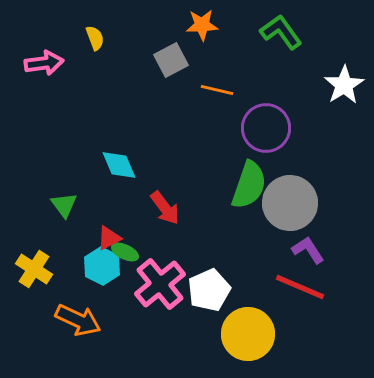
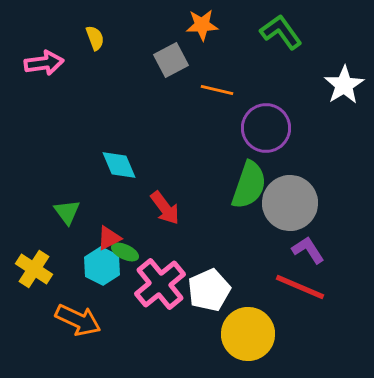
green triangle: moved 3 px right, 7 px down
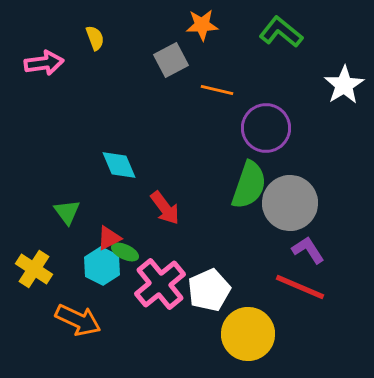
green L-shape: rotated 15 degrees counterclockwise
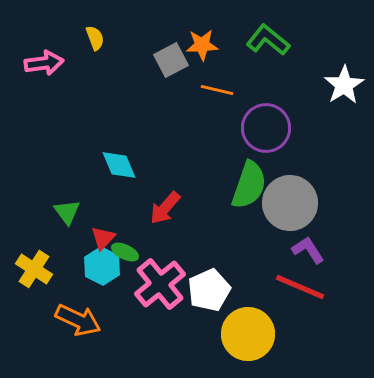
orange star: moved 20 px down
green L-shape: moved 13 px left, 8 px down
red arrow: rotated 78 degrees clockwise
red triangle: moved 6 px left; rotated 20 degrees counterclockwise
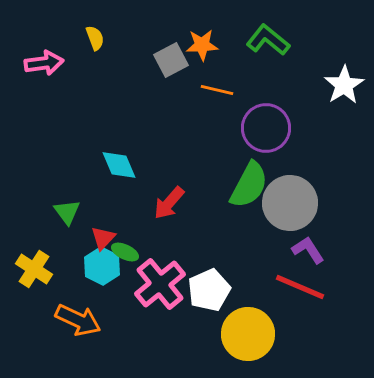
green semicircle: rotated 9 degrees clockwise
red arrow: moved 4 px right, 5 px up
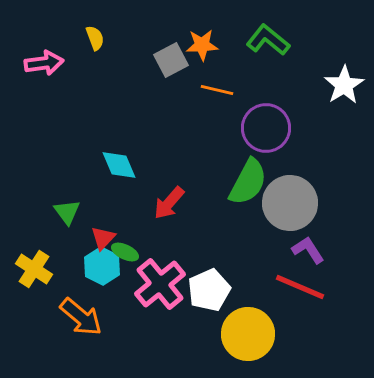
green semicircle: moved 1 px left, 3 px up
orange arrow: moved 3 px right, 3 px up; rotated 15 degrees clockwise
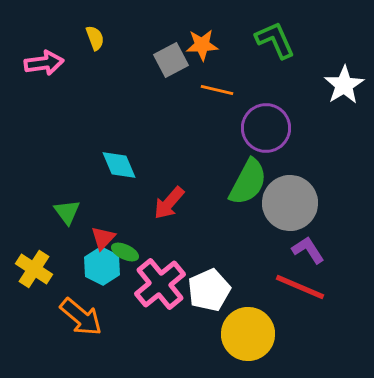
green L-shape: moved 7 px right; rotated 27 degrees clockwise
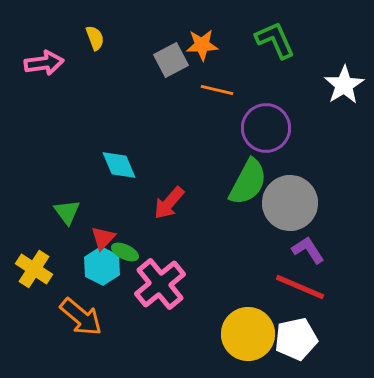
white pentagon: moved 87 px right, 49 px down; rotated 12 degrees clockwise
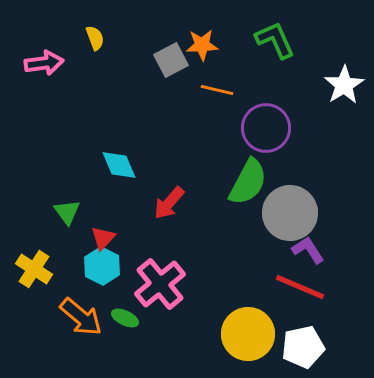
gray circle: moved 10 px down
green ellipse: moved 66 px down
white pentagon: moved 7 px right, 8 px down
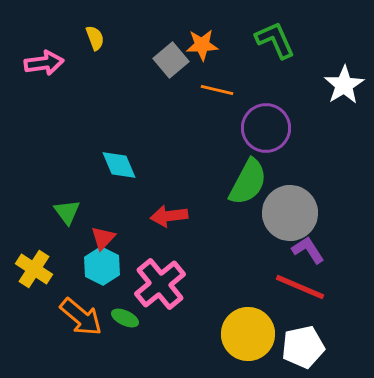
gray square: rotated 12 degrees counterclockwise
red arrow: moved 13 px down; rotated 42 degrees clockwise
